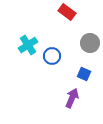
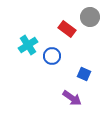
red rectangle: moved 17 px down
gray circle: moved 26 px up
purple arrow: rotated 102 degrees clockwise
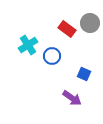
gray circle: moved 6 px down
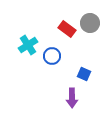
purple arrow: rotated 54 degrees clockwise
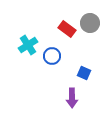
blue square: moved 1 px up
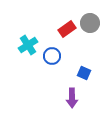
red rectangle: rotated 72 degrees counterclockwise
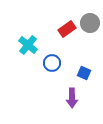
cyan cross: rotated 18 degrees counterclockwise
blue circle: moved 7 px down
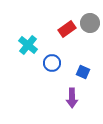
blue square: moved 1 px left, 1 px up
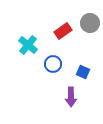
red rectangle: moved 4 px left, 2 px down
blue circle: moved 1 px right, 1 px down
purple arrow: moved 1 px left, 1 px up
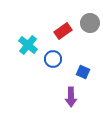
blue circle: moved 5 px up
